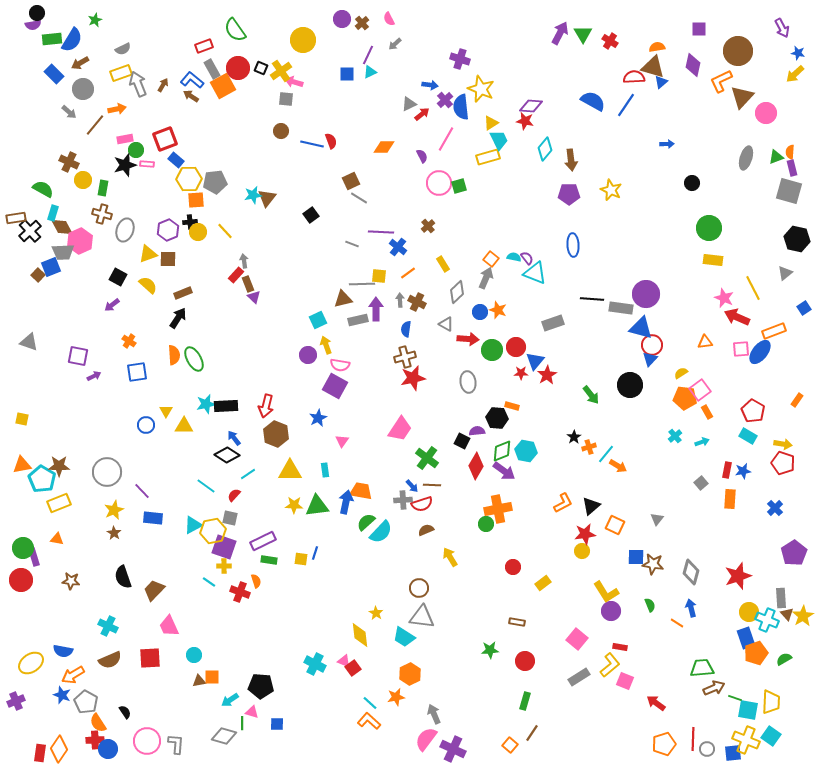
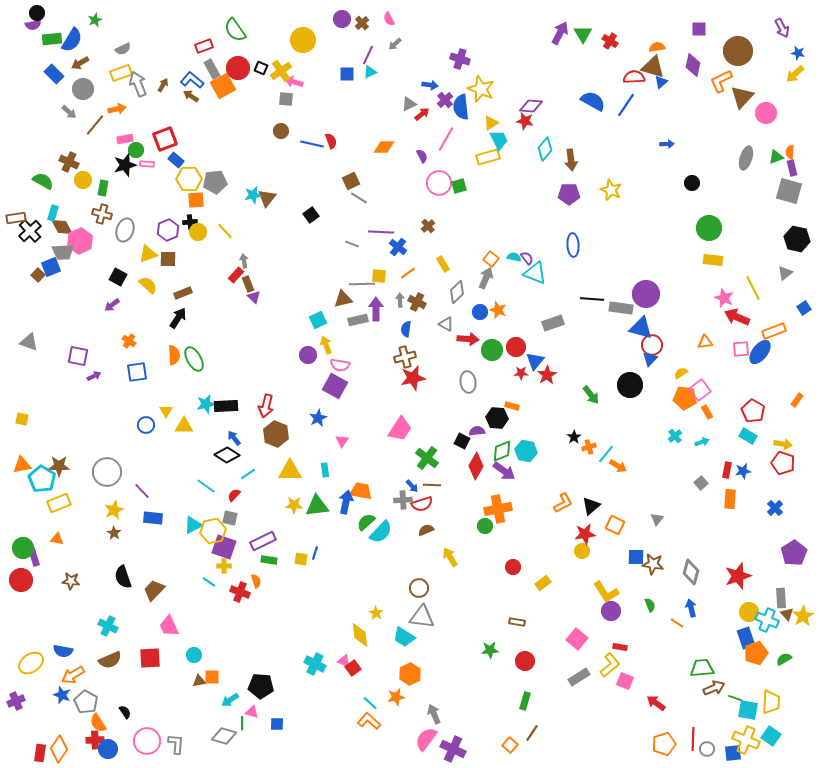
green semicircle at (43, 189): moved 8 px up
green circle at (486, 524): moved 1 px left, 2 px down
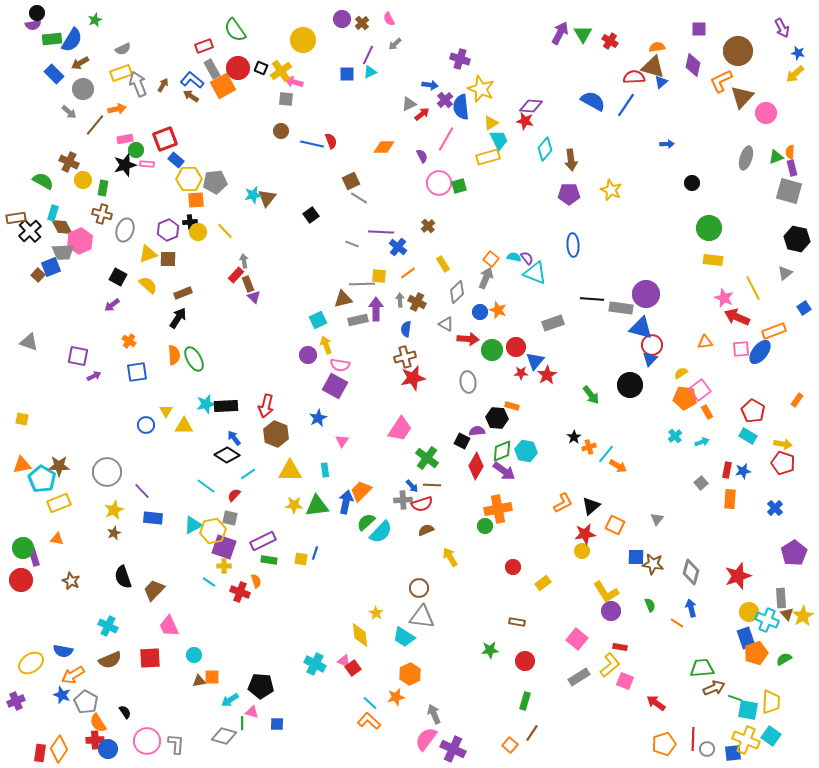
orange trapezoid at (361, 491): rotated 55 degrees counterclockwise
brown star at (114, 533): rotated 16 degrees clockwise
brown star at (71, 581): rotated 18 degrees clockwise
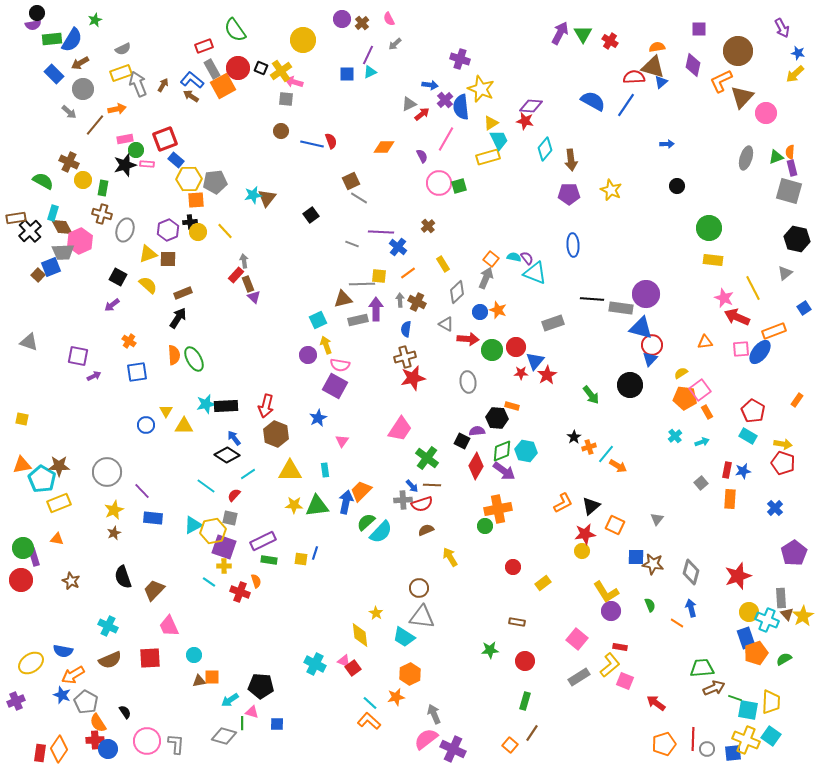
black circle at (692, 183): moved 15 px left, 3 px down
pink semicircle at (426, 739): rotated 15 degrees clockwise
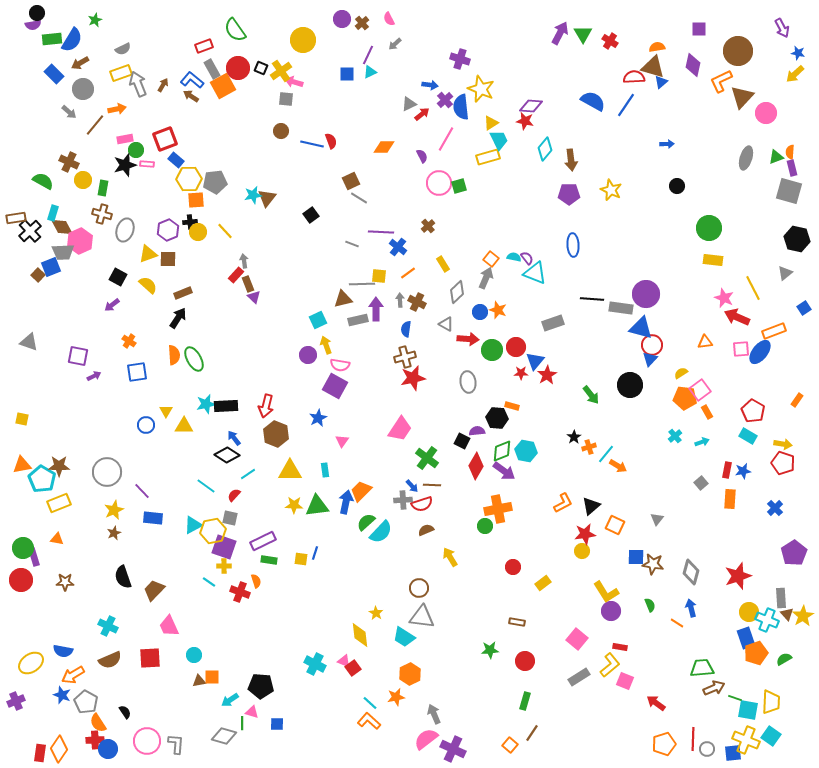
brown star at (71, 581): moved 6 px left, 1 px down; rotated 24 degrees counterclockwise
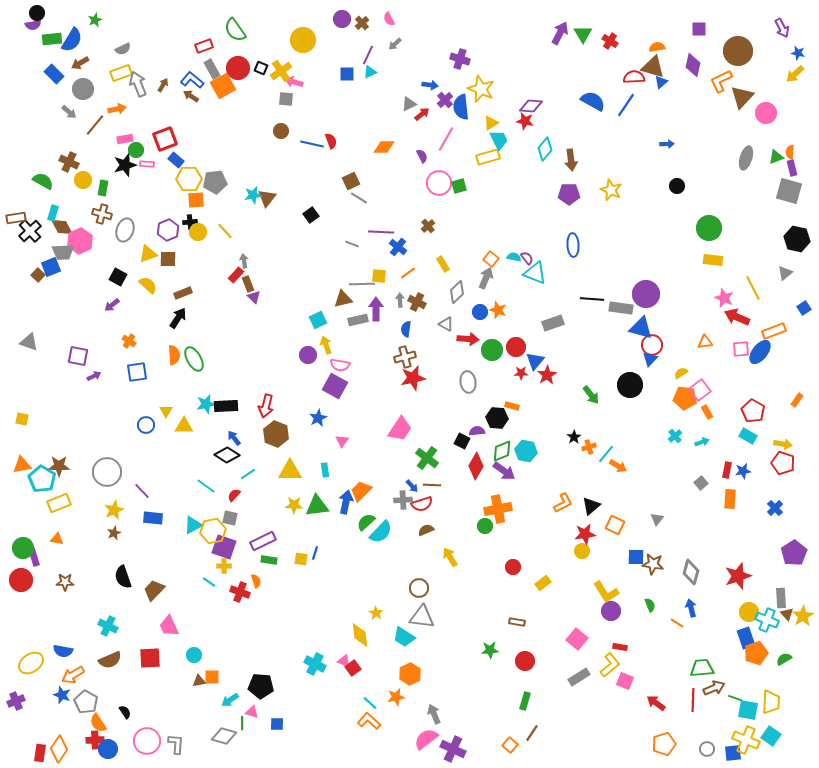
red line at (693, 739): moved 39 px up
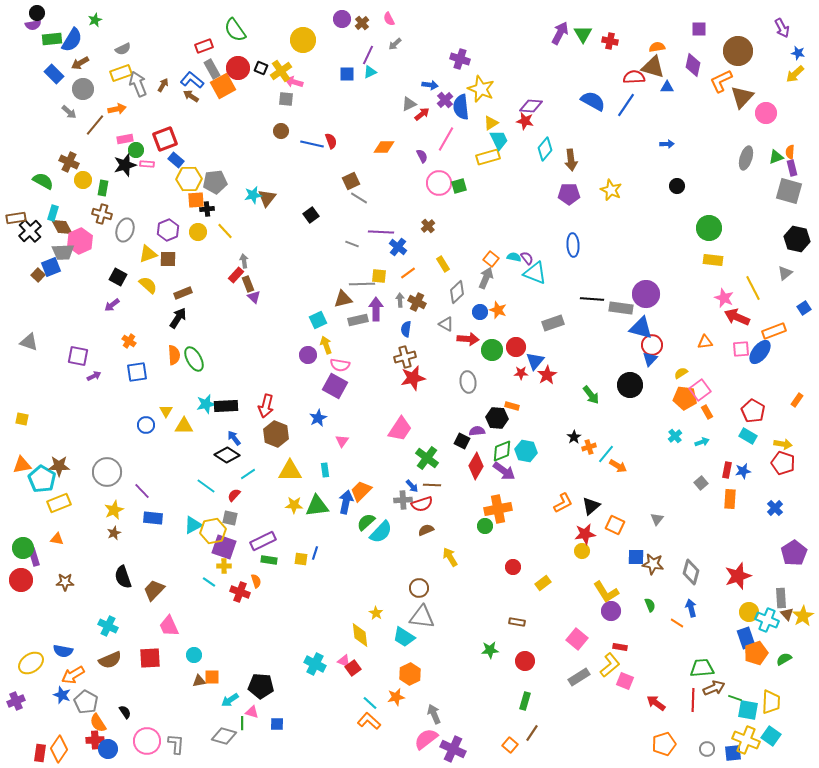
red cross at (610, 41): rotated 21 degrees counterclockwise
blue triangle at (661, 82): moved 6 px right, 5 px down; rotated 40 degrees clockwise
black cross at (190, 222): moved 17 px right, 13 px up
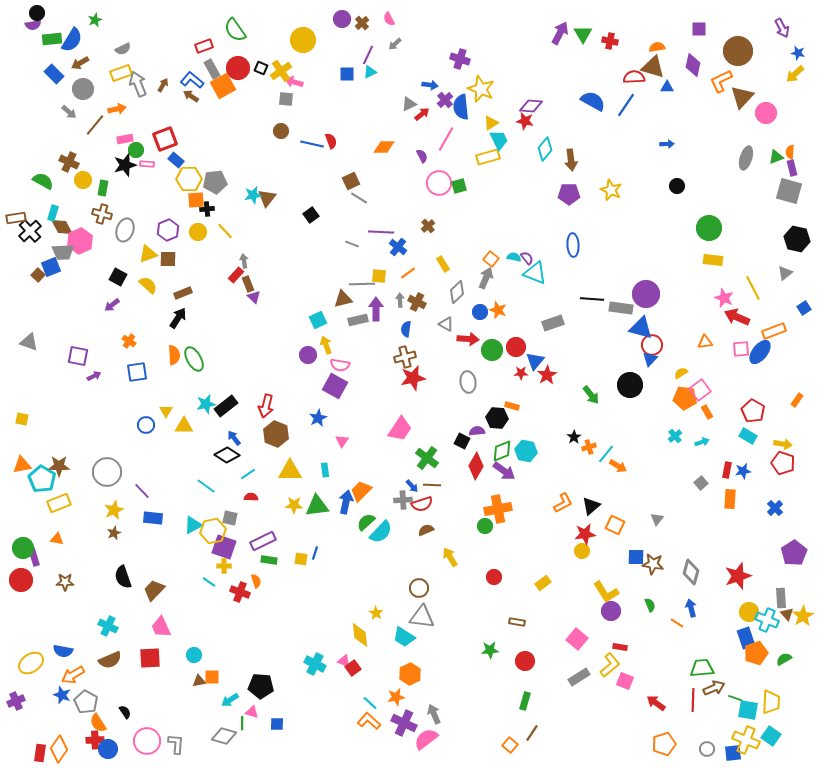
black rectangle at (226, 406): rotated 35 degrees counterclockwise
red semicircle at (234, 495): moved 17 px right, 2 px down; rotated 48 degrees clockwise
red circle at (513, 567): moved 19 px left, 10 px down
pink trapezoid at (169, 626): moved 8 px left, 1 px down
purple cross at (453, 749): moved 49 px left, 26 px up
